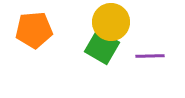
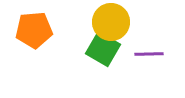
green square: moved 1 px right, 2 px down
purple line: moved 1 px left, 2 px up
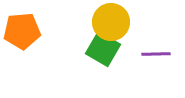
orange pentagon: moved 12 px left, 1 px down
purple line: moved 7 px right
